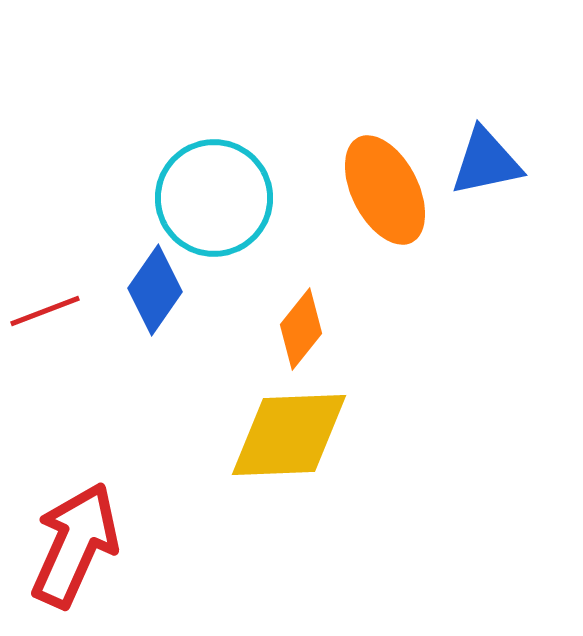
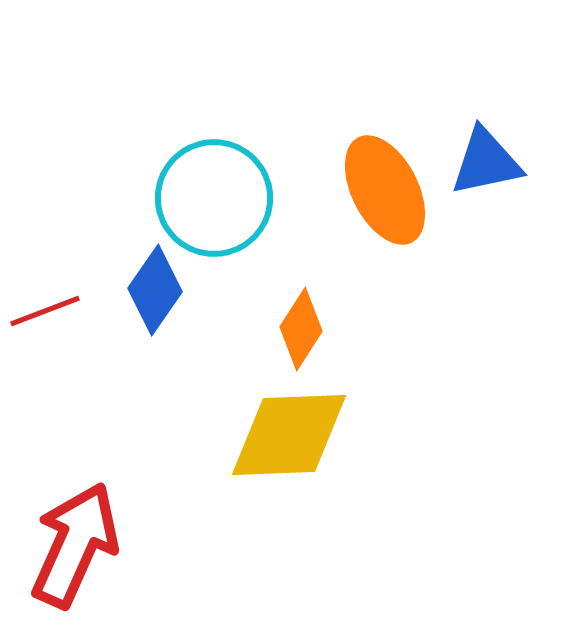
orange diamond: rotated 6 degrees counterclockwise
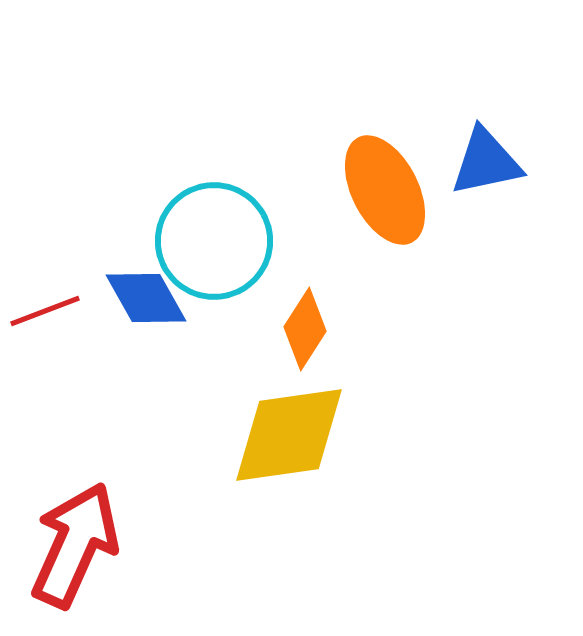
cyan circle: moved 43 px down
blue diamond: moved 9 px left, 8 px down; rotated 64 degrees counterclockwise
orange diamond: moved 4 px right
yellow diamond: rotated 6 degrees counterclockwise
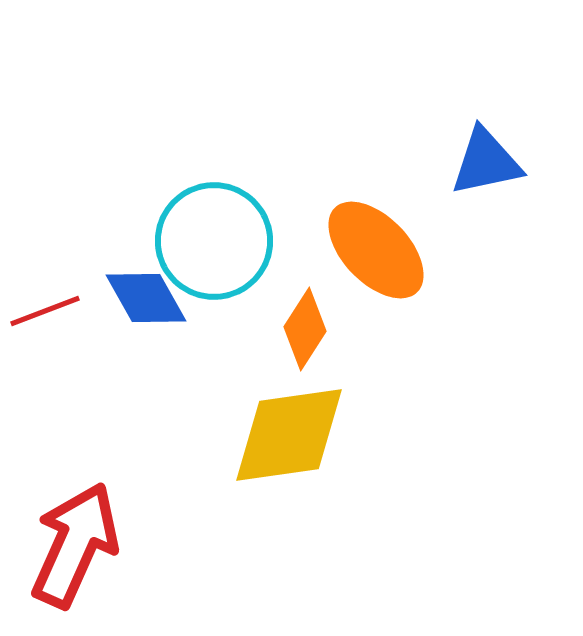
orange ellipse: moved 9 px left, 60 px down; rotated 17 degrees counterclockwise
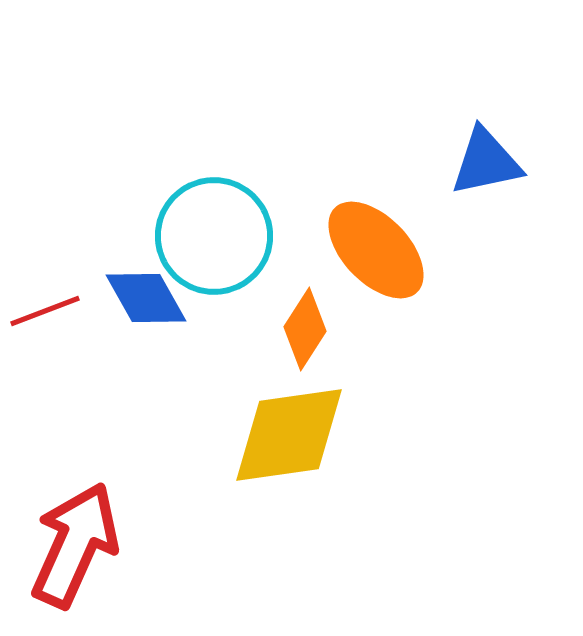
cyan circle: moved 5 px up
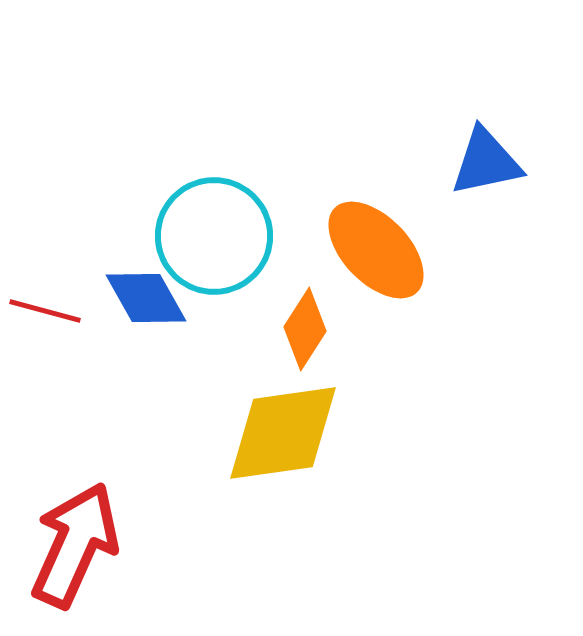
red line: rotated 36 degrees clockwise
yellow diamond: moved 6 px left, 2 px up
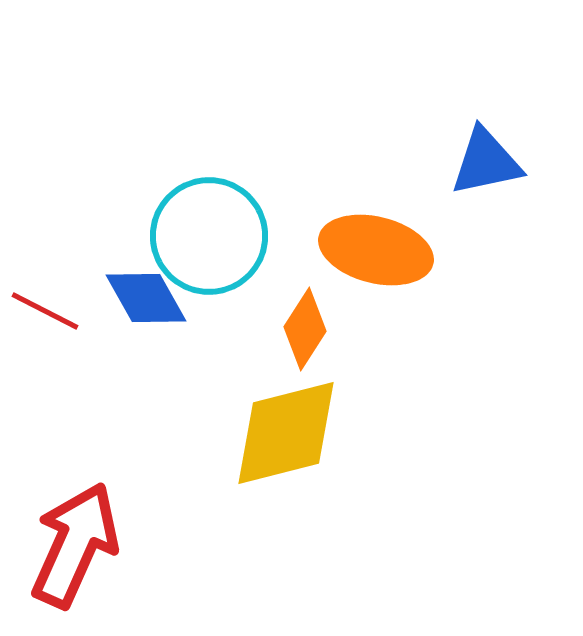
cyan circle: moved 5 px left
orange ellipse: rotated 32 degrees counterclockwise
red line: rotated 12 degrees clockwise
yellow diamond: moved 3 px right; rotated 6 degrees counterclockwise
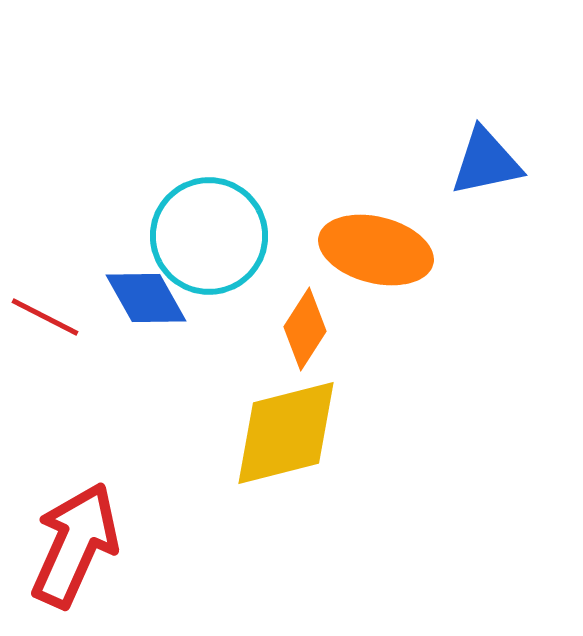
red line: moved 6 px down
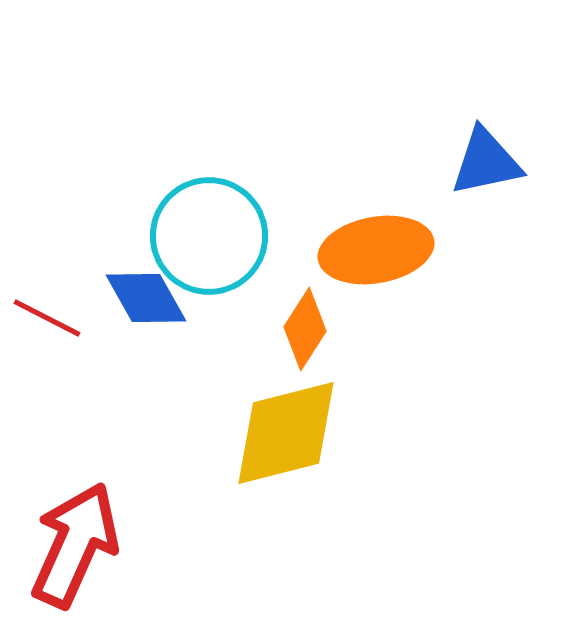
orange ellipse: rotated 24 degrees counterclockwise
red line: moved 2 px right, 1 px down
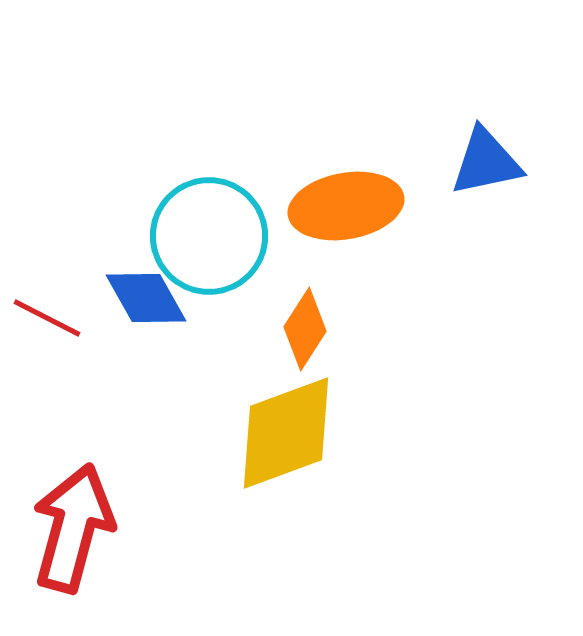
orange ellipse: moved 30 px left, 44 px up
yellow diamond: rotated 6 degrees counterclockwise
red arrow: moved 2 px left, 17 px up; rotated 9 degrees counterclockwise
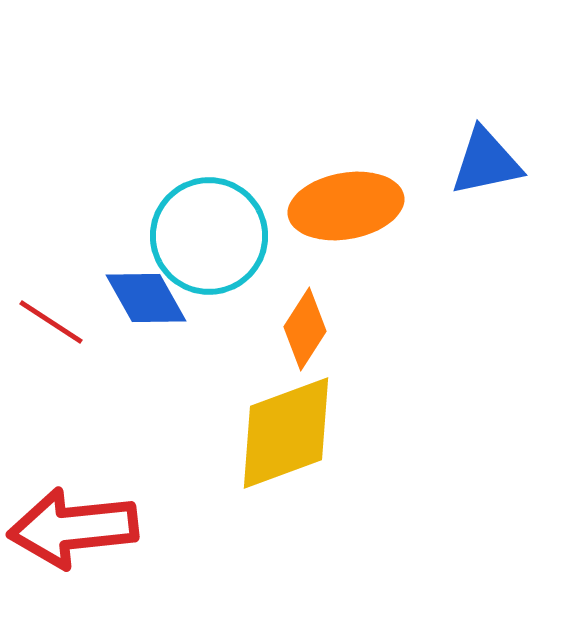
red line: moved 4 px right, 4 px down; rotated 6 degrees clockwise
red arrow: rotated 111 degrees counterclockwise
